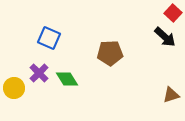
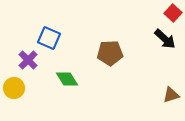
black arrow: moved 2 px down
purple cross: moved 11 px left, 13 px up
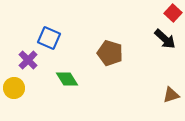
brown pentagon: rotated 20 degrees clockwise
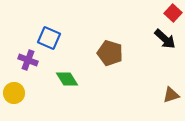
purple cross: rotated 24 degrees counterclockwise
yellow circle: moved 5 px down
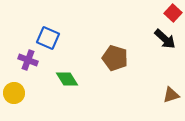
blue square: moved 1 px left
brown pentagon: moved 5 px right, 5 px down
